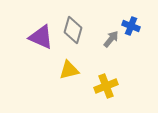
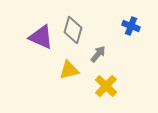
gray arrow: moved 13 px left, 15 px down
yellow cross: rotated 25 degrees counterclockwise
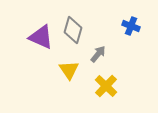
yellow triangle: rotated 50 degrees counterclockwise
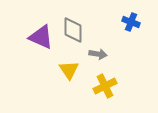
blue cross: moved 4 px up
gray diamond: rotated 16 degrees counterclockwise
gray arrow: rotated 60 degrees clockwise
yellow cross: moved 1 px left; rotated 20 degrees clockwise
